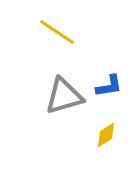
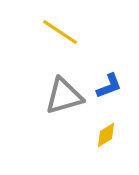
yellow line: moved 3 px right
blue L-shape: rotated 12 degrees counterclockwise
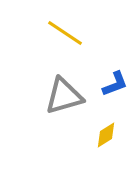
yellow line: moved 5 px right, 1 px down
blue L-shape: moved 6 px right, 2 px up
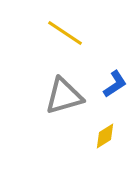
blue L-shape: rotated 12 degrees counterclockwise
yellow diamond: moved 1 px left, 1 px down
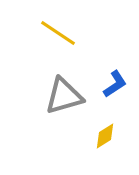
yellow line: moved 7 px left
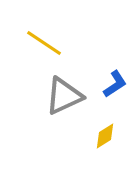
yellow line: moved 14 px left, 10 px down
gray triangle: rotated 9 degrees counterclockwise
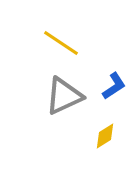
yellow line: moved 17 px right
blue L-shape: moved 1 px left, 2 px down
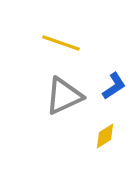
yellow line: rotated 15 degrees counterclockwise
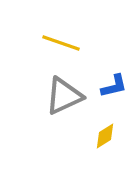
blue L-shape: rotated 20 degrees clockwise
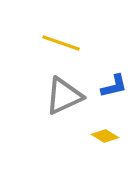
yellow diamond: rotated 64 degrees clockwise
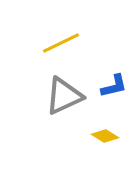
yellow line: rotated 45 degrees counterclockwise
